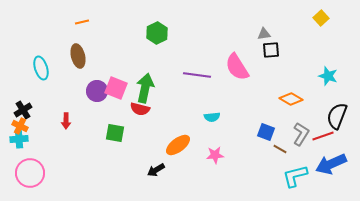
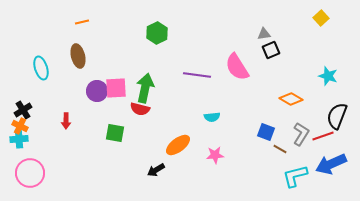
black square: rotated 18 degrees counterclockwise
pink square: rotated 25 degrees counterclockwise
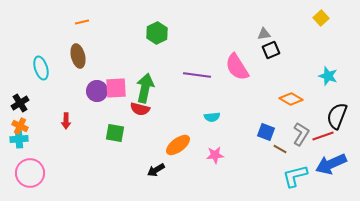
black cross: moved 3 px left, 7 px up
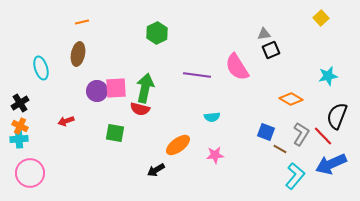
brown ellipse: moved 2 px up; rotated 25 degrees clockwise
cyan star: rotated 30 degrees counterclockwise
red arrow: rotated 70 degrees clockwise
red line: rotated 65 degrees clockwise
cyan L-shape: rotated 144 degrees clockwise
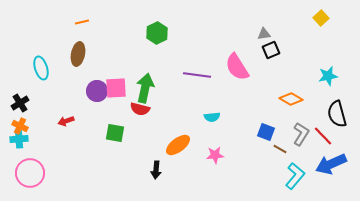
black semicircle: moved 2 px up; rotated 36 degrees counterclockwise
black arrow: rotated 54 degrees counterclockwise
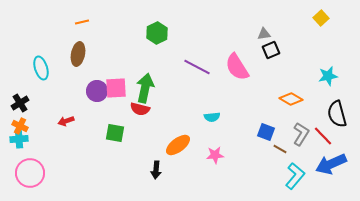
purple line: moved 8 px up; rotated 20 degrees clockwise
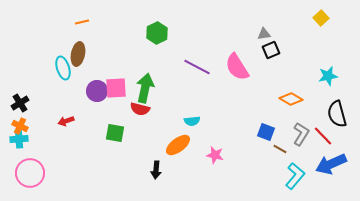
cyan ellipse: moved 22 px right
cyan semicircle: moved 20 px left, 4 px down
pink star: rotated 18 degrees clockwise
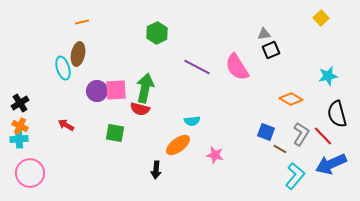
pink square: moved 2 px down
red arrow: moved 4 px down; rotated 49 degrees clockwise
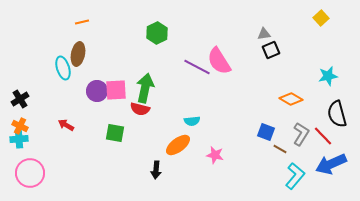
pink semicircle: moved 18 px left, 6 px up
black cross: moved 4 px up
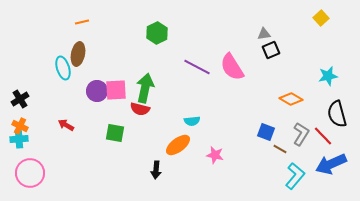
pink semicircle: moved 13 px right, 6 px down
